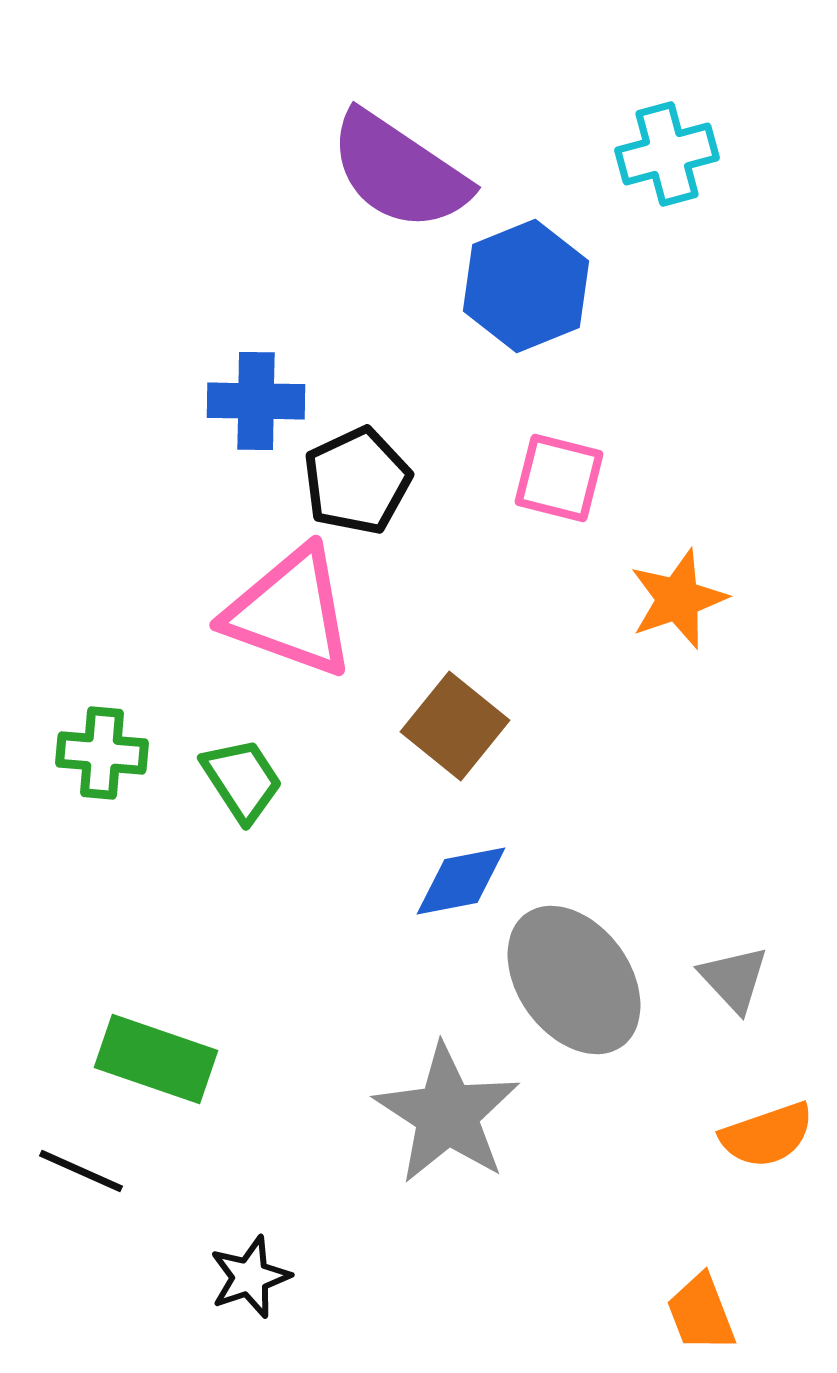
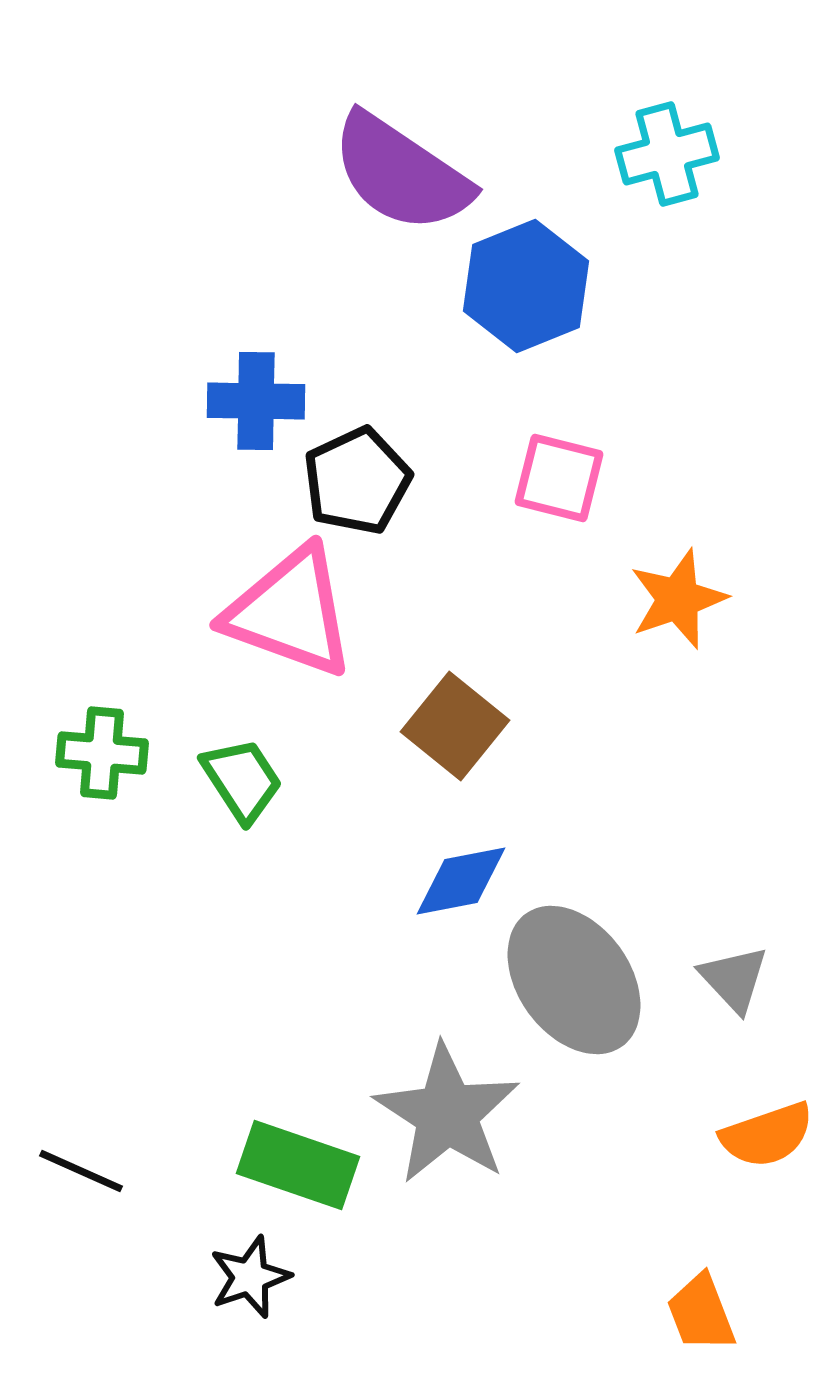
purple semicircle: moved 2 px right, 2 px down
green rectangle: moved 142 px right, 106 px down
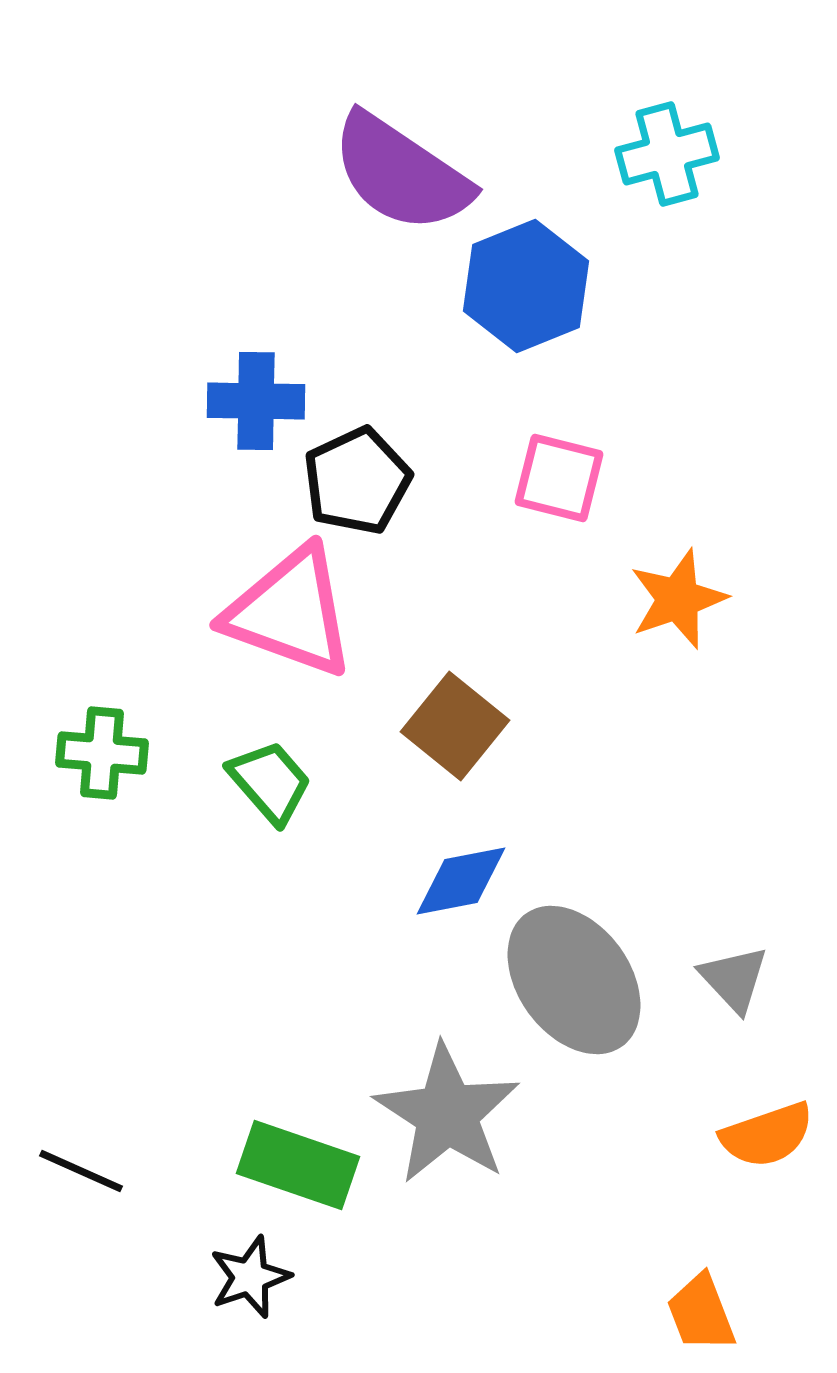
green trapezoid: moved 28 px right, 2 px down; rotated 8 degrees counterclockwise
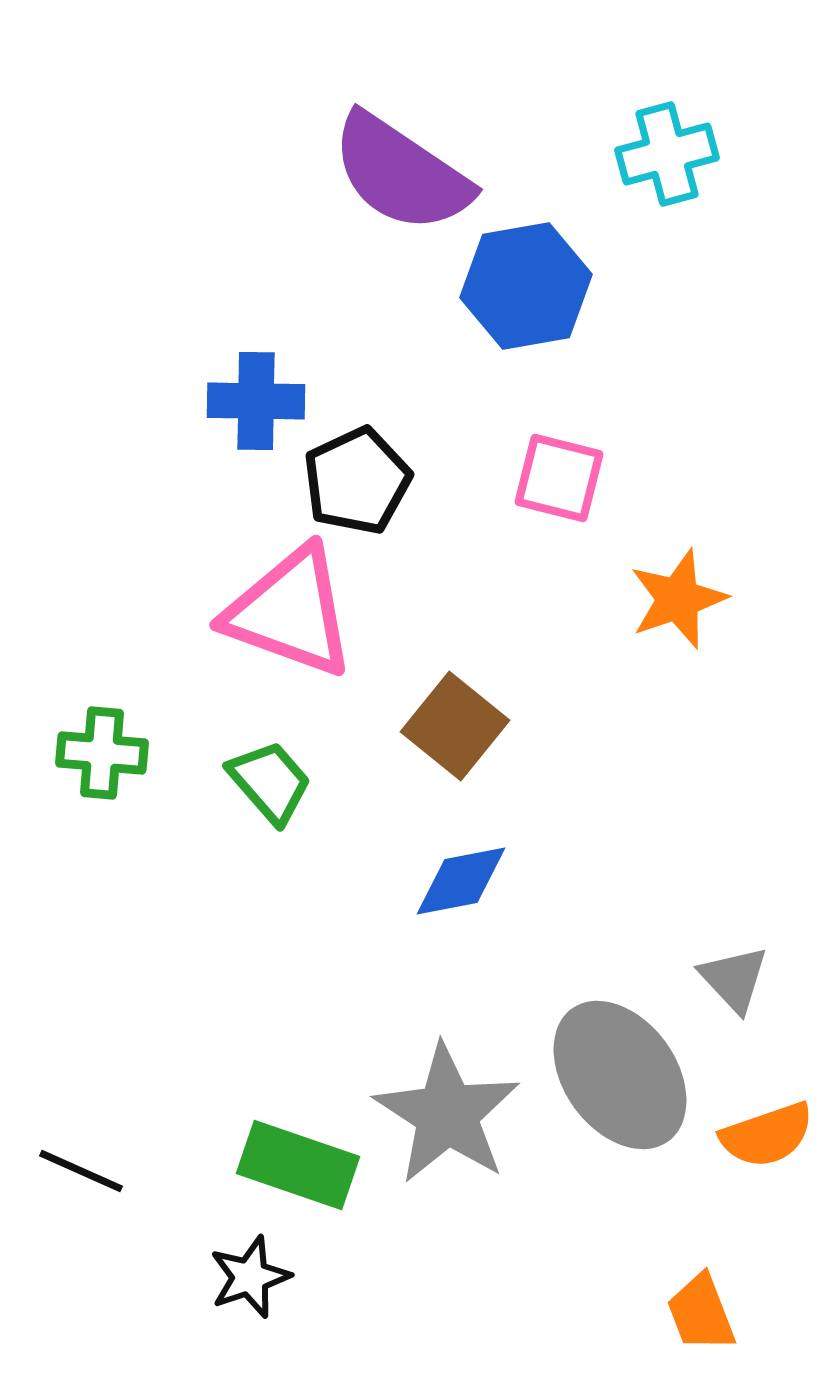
blue hexagon: rotated 12 degrees clockwise
gray ellipse: moved 46 px right, 95 px down
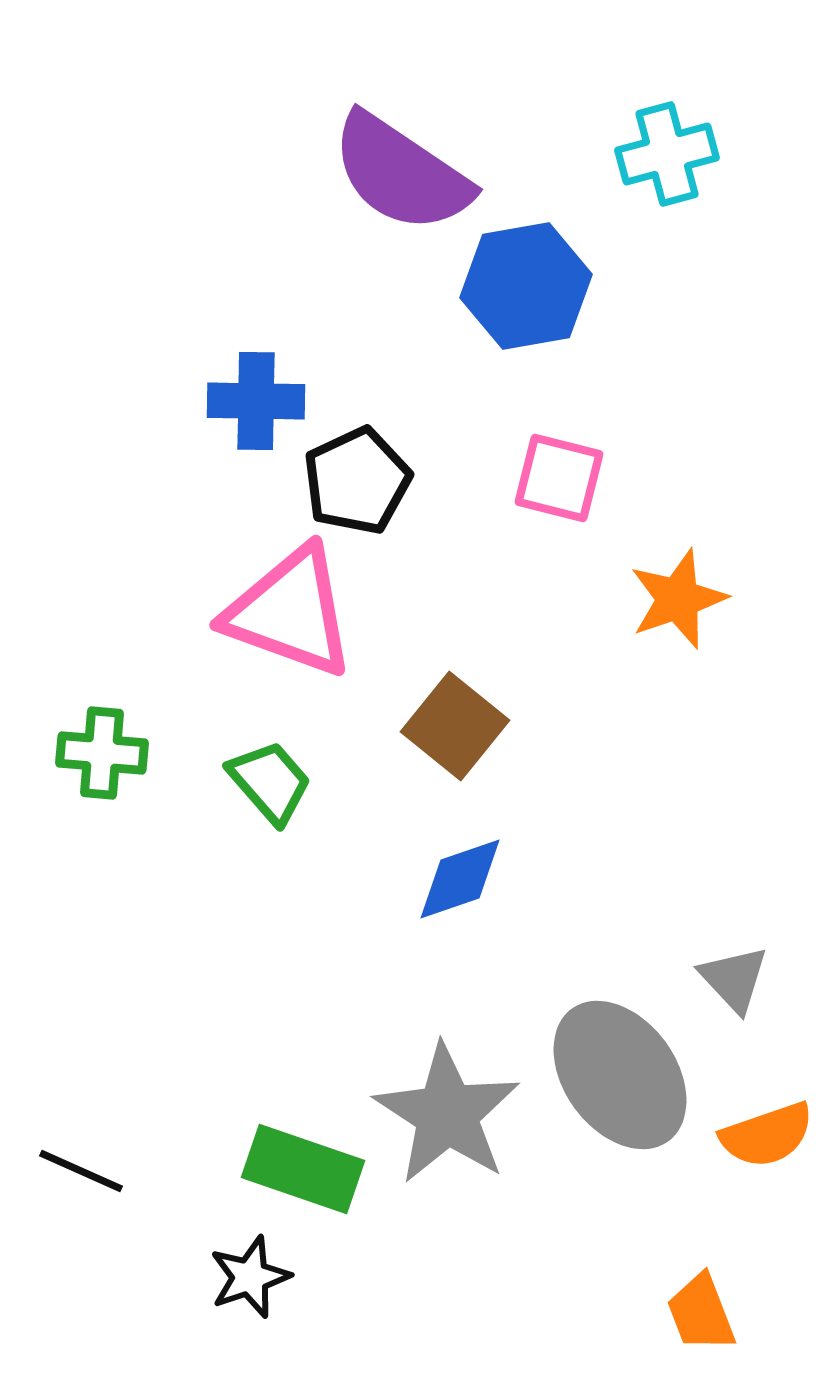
blue diamond: moved 1 px left, 2 px up; rotated 8 degrees counterclockwise
green rectangle: moved 5 px right, 4 px down
